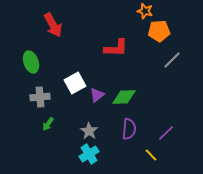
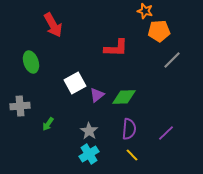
gray cross: moved 20 px left, 9 px down
yellow line: moved 19 px left
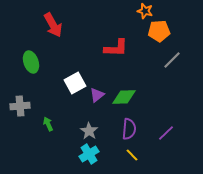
green arrow: rotated 120 degrees clockwise
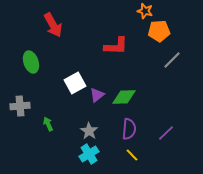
red L-shape: moved 2 px up
